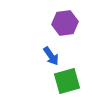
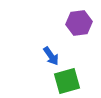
purple hexagon: moved 14 px right
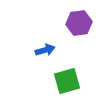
blue arrow: moved 6 px left, 6 px up; rotated 72 degrees counterclockwise
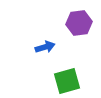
blue arrow: moved 3 px up
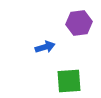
green square: moved 2 px right; rotated 12 degrees clockwise
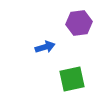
green square: moved 3 px right, 2 px up; rotated 8 degrees counterclockwise
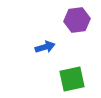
purple hexagon: moved 2 px left, 3 px up
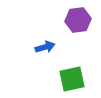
purple hexagon: moved 1 px right
